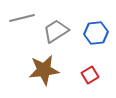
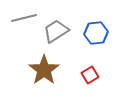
gray line: moved 2 px right
brown star: rotated 28 degrees counterclockwise
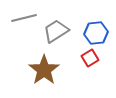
red square: moved 17 px up
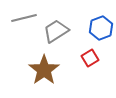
blue hexagon: moved 5 px right, 5 px up; rotated 15 degrees counterclockwise
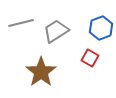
gray line: moved 3 px left, 5 px down
red square: rotated 30 degrees counterclockwise
brown star: moved 3 px left, 2 px down
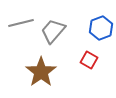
gray trapezoid: moved 3 px left; rotated 16 degrees counterclockwise
red square: moved 1 px left, 2 px down
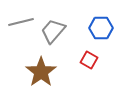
gray line: moved 1 px up
blue hexagon: rotated 20 degrees clockwise
